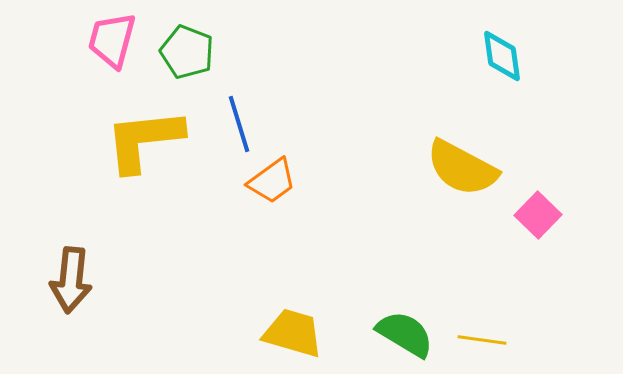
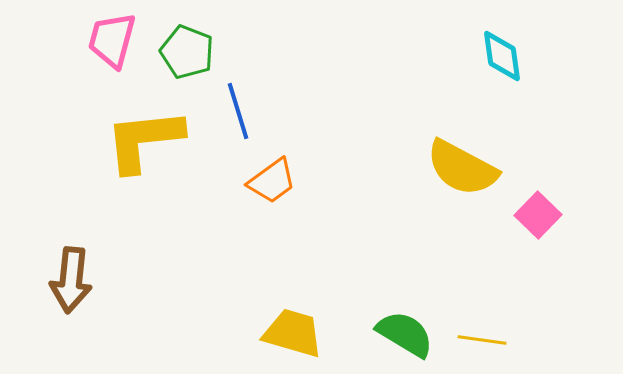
blue line: moved 1 px left, 13 px up
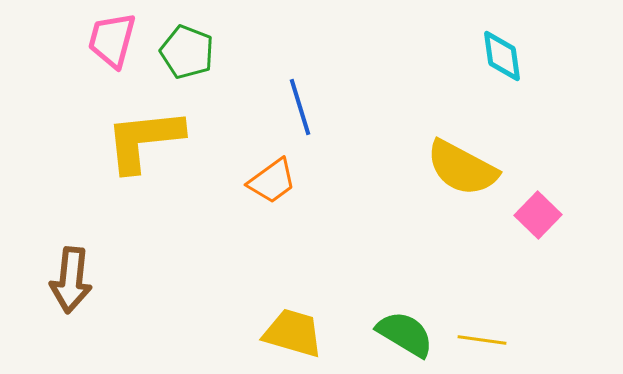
blue line: moved 62 px right, 4 px up
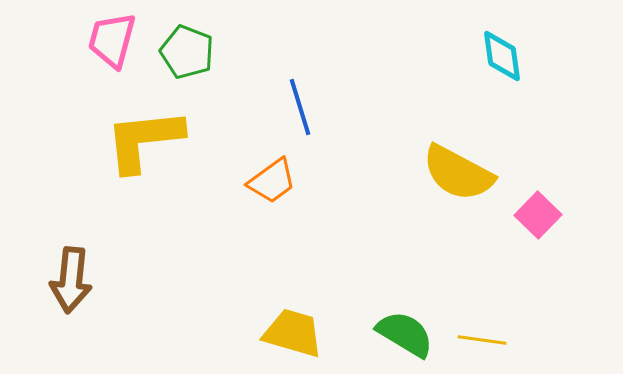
yellow semicircle: moved 4 px left, 5 px down
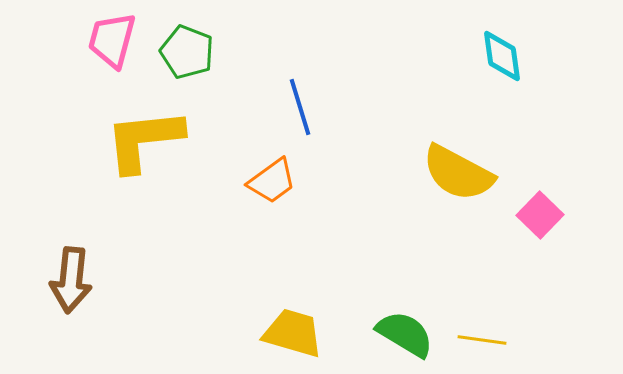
pink square: moved 2 px right
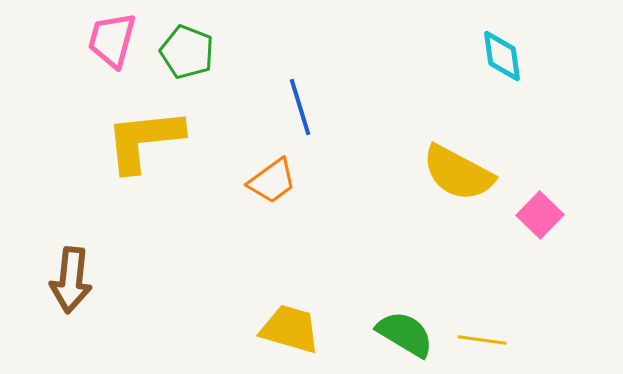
yellow trapezoid: moved 3 px left, 4 px up
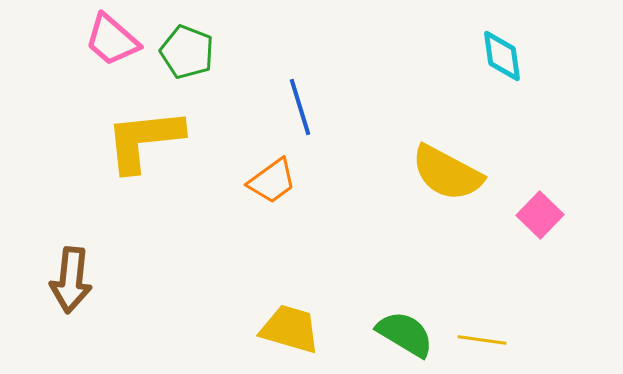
pink trapezoid: rotated 64 degrees counterclockwise
yellow semicircle: moved 11 px left
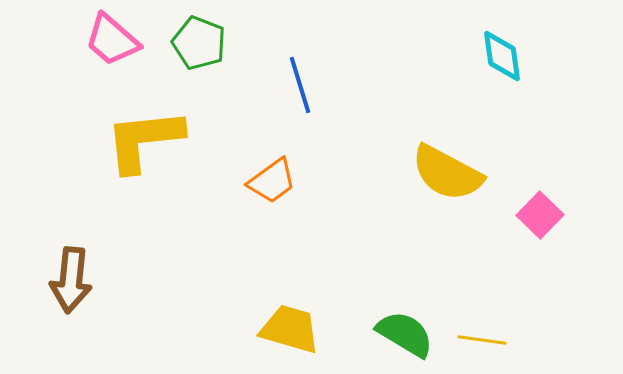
green pentagon: moved 12 px right, 9 px up
blue line: moved 22 px up
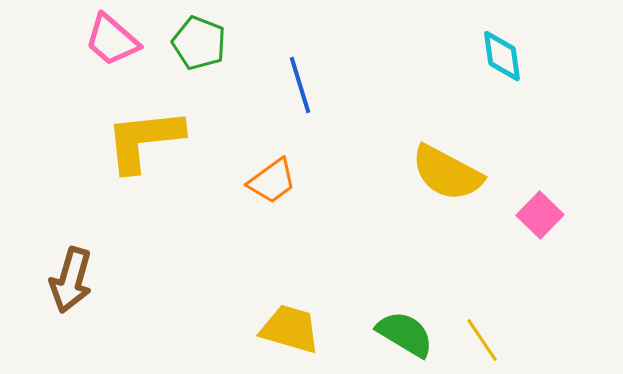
brown arrow: rotated 10 degrees clockwise
yellow line: rotated 48 degrees clockwise
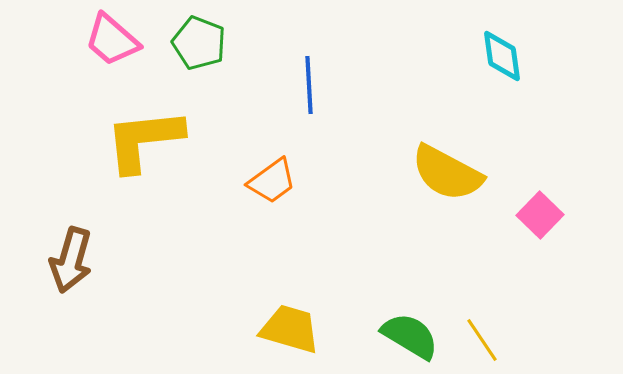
blue line: moved 9 px right; rotated 14 degrees clockwise
brown arrow: moved 20 px up
green semicircle: moved 5 px right, 2 px down
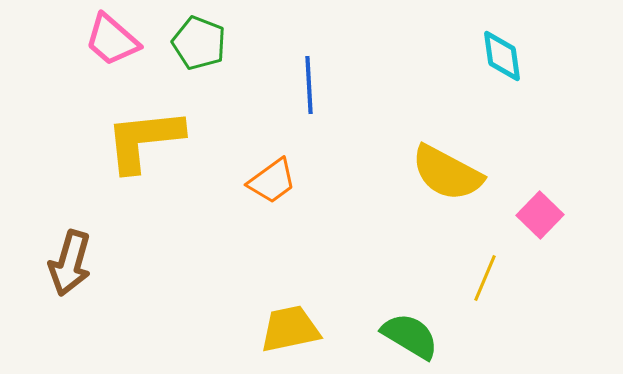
brown arrow: moved 1 px left, 3 px down
yellow trapezoid: rotated 28 degrees counterclockwise
yellow line: moved 3 px right, 62 px up; rotated 57 degrees clockwise
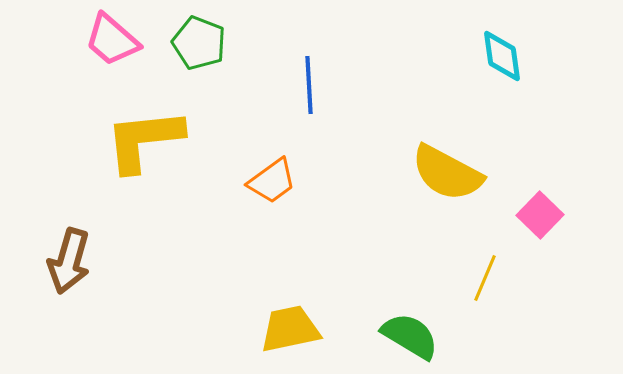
brown arrow: moved 1 px left, 2 px up
